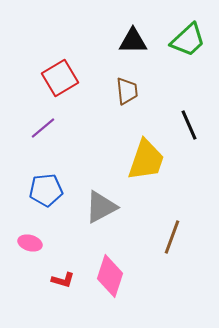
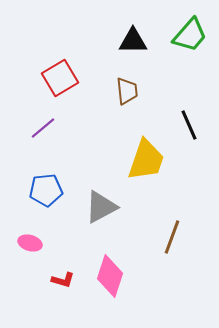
green trapezoid: moved 2 px right, 5 px up; rotated 6 degrees counterclockwise
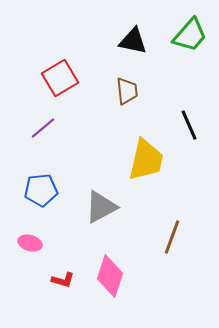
black triangle: rotated 12 degrees clockwise
yellow trapezoid: rotated 6 degrees counterclockwise
blue pentagon: moved 5 px left
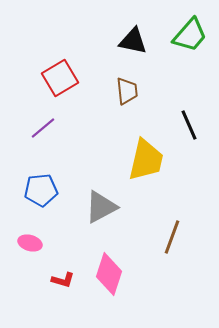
pink diamond: moved 1 px left, 2 px up
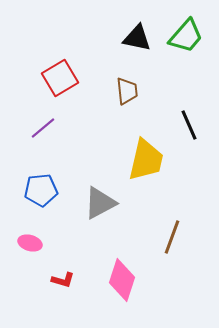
green trapezoid: moved 4 px left, 1 px down
black triangle: moved 4 px right, 3 px up
gray triangle: moved 1 px left, 4 px up
pink diamond: moved 13 px right, 6 px down
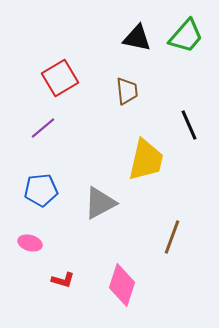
pink diamond: moved 5 px down
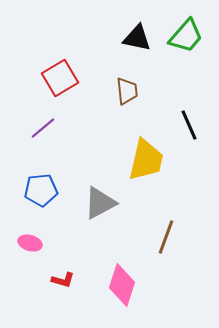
brown line: moved 6 px left
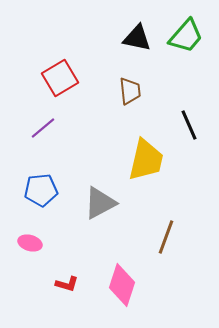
brown trapezoid: moved 3 px right
red L-shape: moved 4 px right, 4 px down
